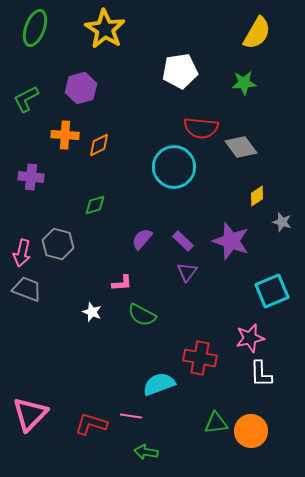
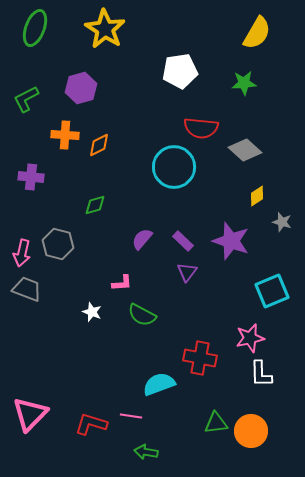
gray diamond: moved 4 px right, 3 px down; rotated 12 degrees counterclockwise
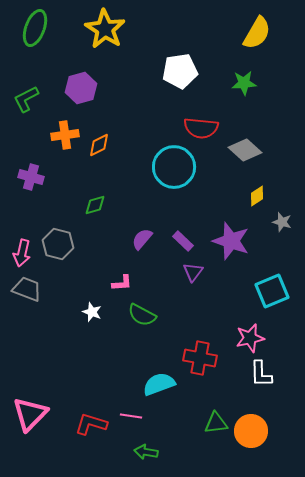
orange cross: rotated 12 degrees counterclockwise
purple cross: rotated 10 degrees clockwise
purple triangle: moved 6 px right
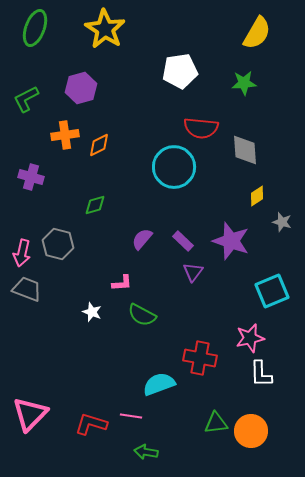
gray diamond: rotated 44 degrees clockwise
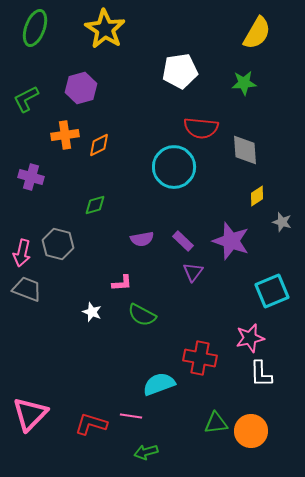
purple semicircle: rotated 140 degrees counterclockwise
green arrow: rotated 25 degrees counterclockwise
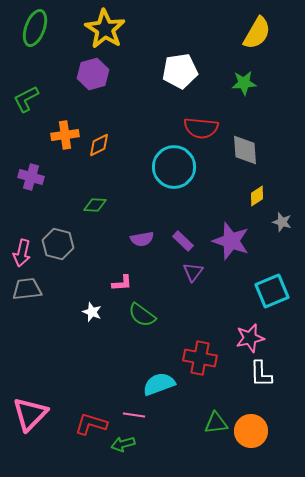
purple hexagon: moved 12 px right, 14 px up
green diamond: rotated 20 degrees clockwise
gray trapezoid: rotated 28 degrees counterclockwise
green semicircle: rotated 8 degrees clockwise
pink line: moved 3 px right, 1 px up
green arrow: moved 23 px left, 8 px up
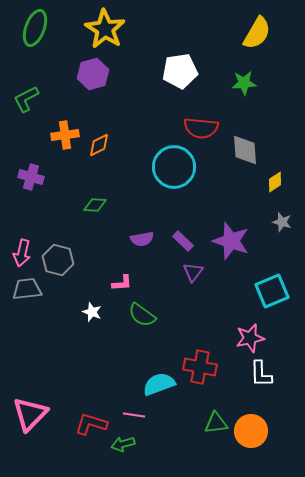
yellow diamond: moved 18 px right, 14 px up
gray hexagon: moved 16 px down
red cross: moved 9 px down
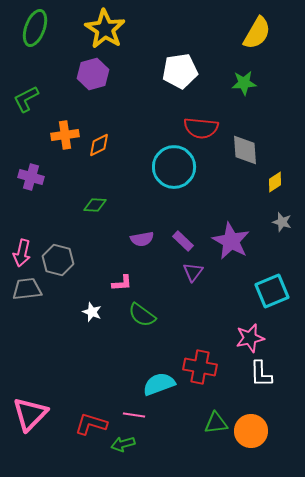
purple star: rotated 9 degrees clockwise
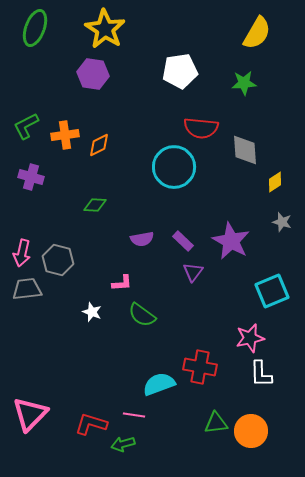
purple hexagon: rotated 24 degrees clockwise
green L-shape: moved 27 px down
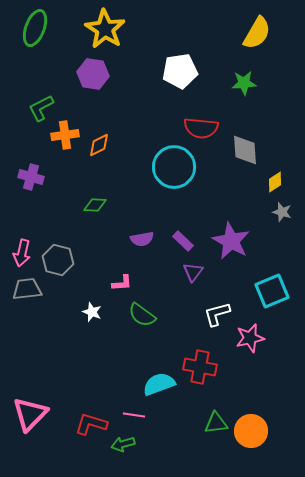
green L-shape: moved 15 px right, 18 px up
gray star: moved 10 px up
white L-shape: moved 44 px left, 60 px up; rotated 76 degrees clockwise
